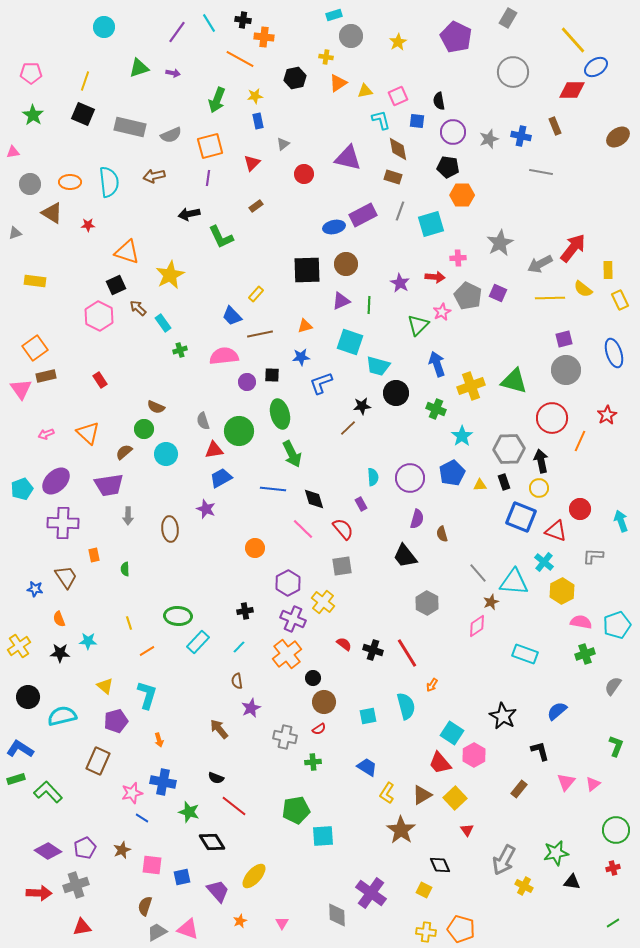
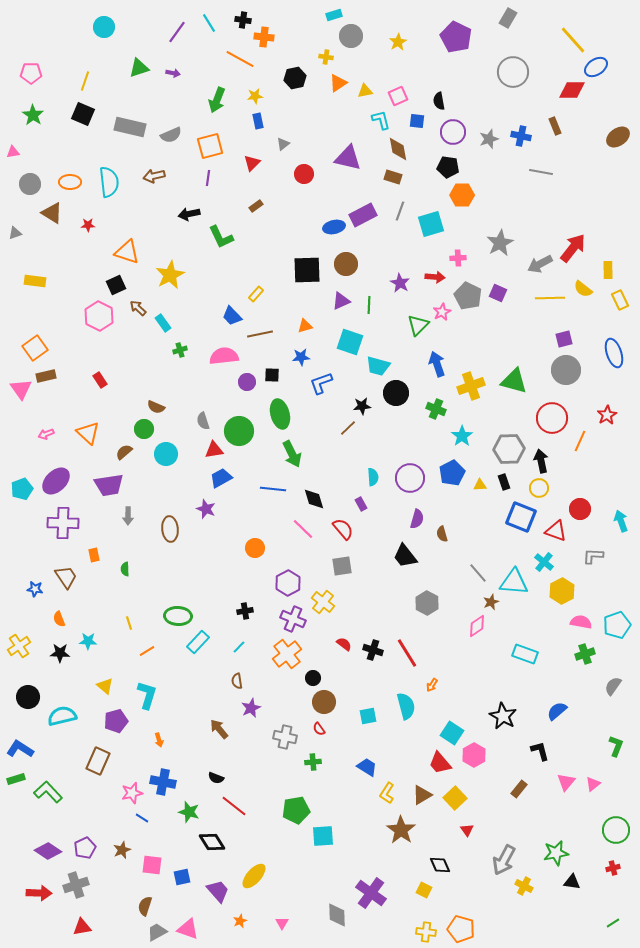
red semicircle at (319, 729): rotated 88 degrees clockwise
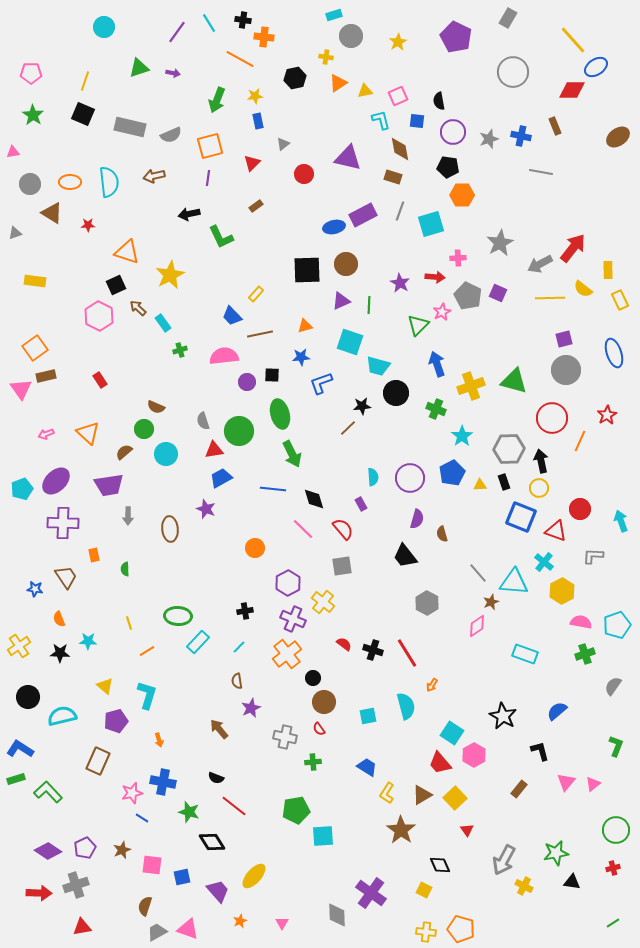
brown diamond at (398, 149): moved 2 px right
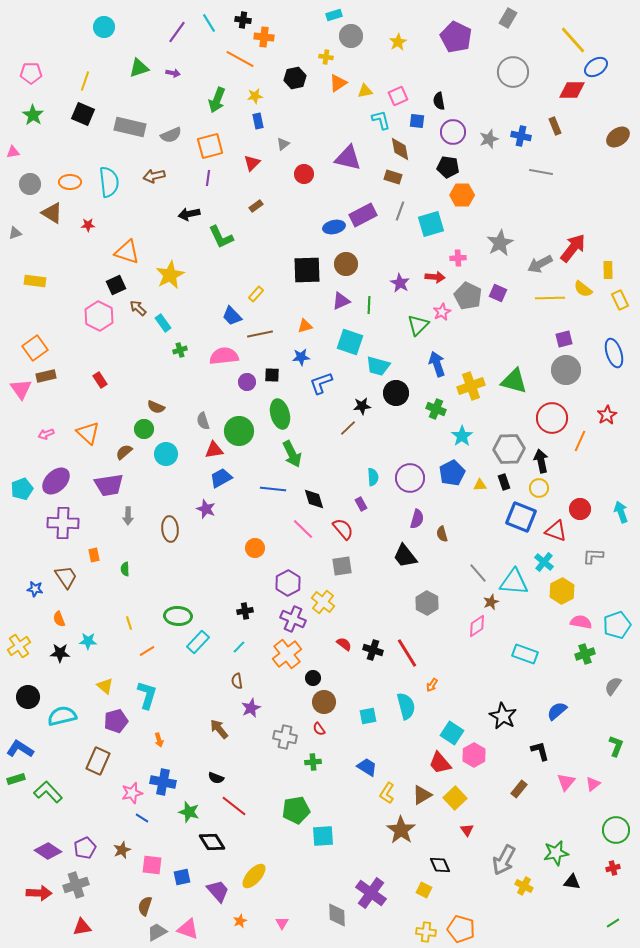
cyan arrow at (621, 521): moved 9 px up
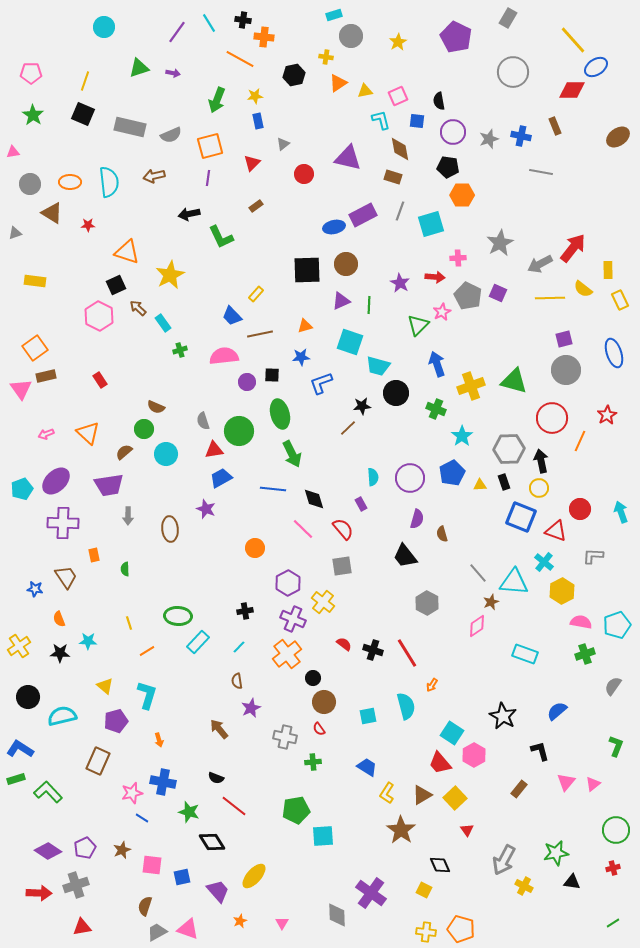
black hexagon at (295, 78): moved 1 px left, 3 px up
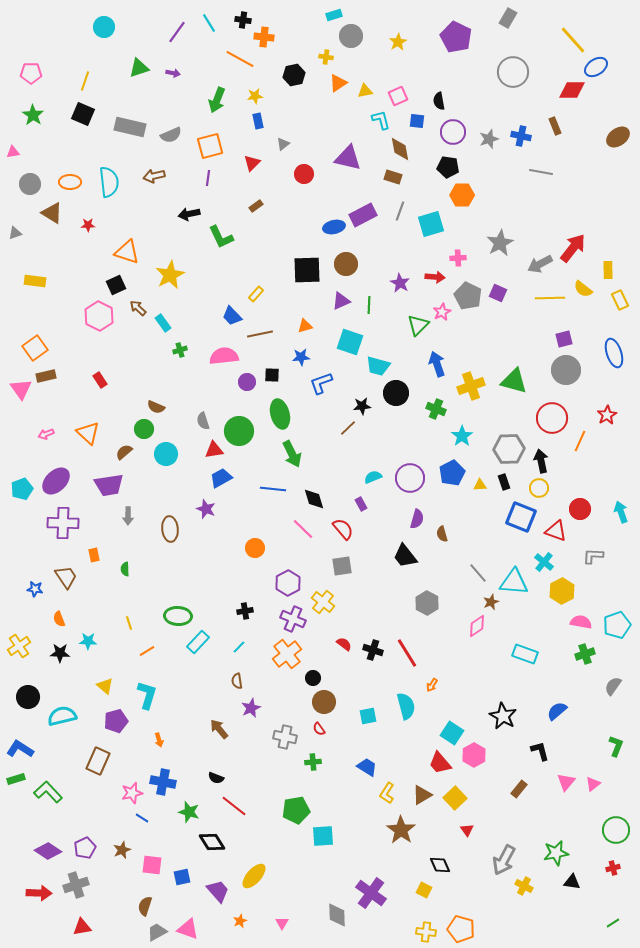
cyan semicircle at (373, 477): rotated 108 degrees counterclockwise
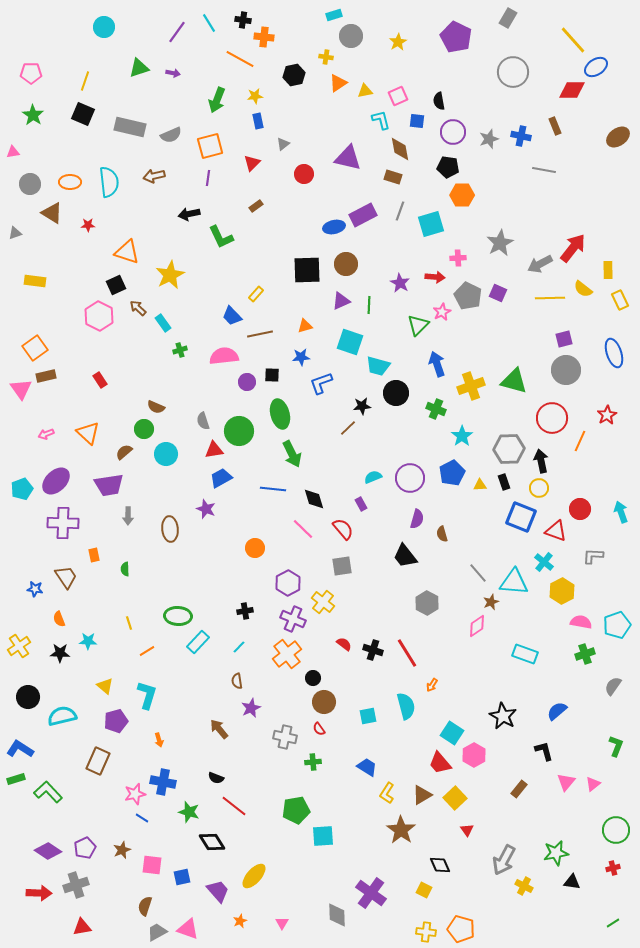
gray line at (541, 172): moved 3 px right, 2 px up
black L-shape at (540, 751): moved 4 px right
pink star at (132, 793): moved 3 px right, 1 px down
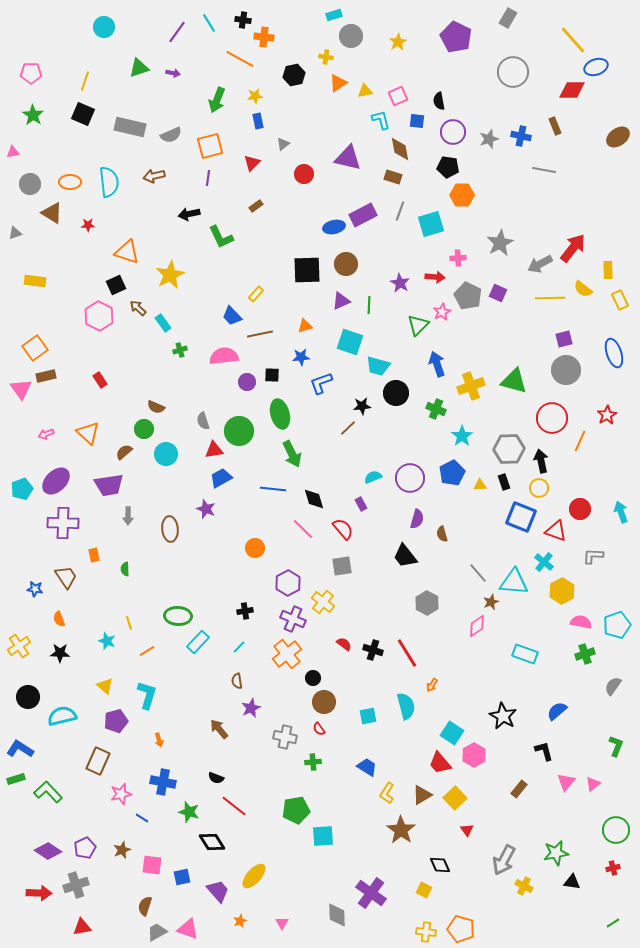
blue ellipse at (596, 67): rotated 15 degrees clockwise
cyan star at (88, 641): moved 19 px right; rotated 18 degrees clockwise
pink star at (135, 794): moved 14 px left
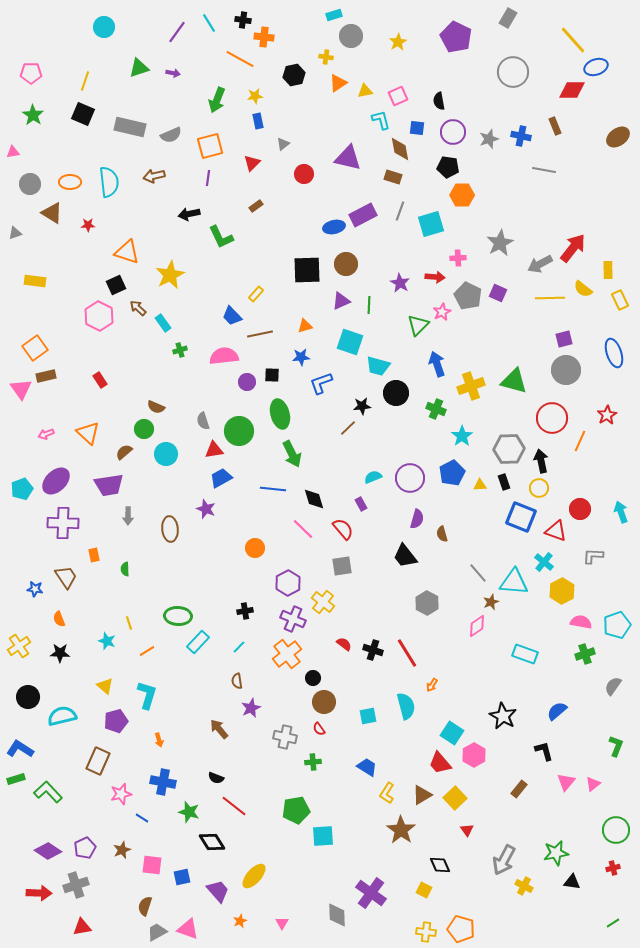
blue square at (417, 121): moved 7 px down
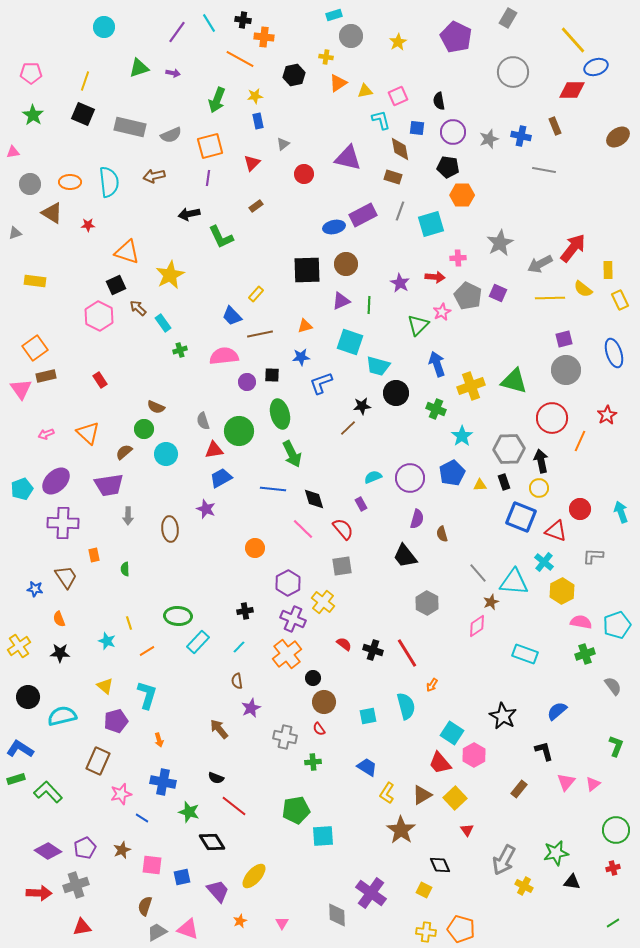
gray semicircle at (613, 686): rotated 108 degrees clockwise
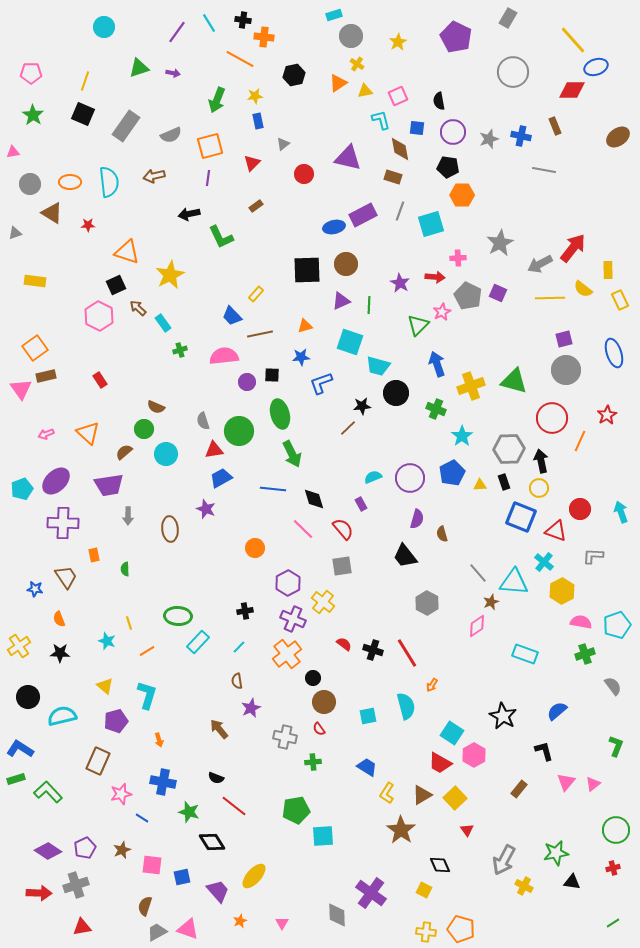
yellow cross at (326, 57): moved 31 px right, 7 px down; rotated 24 degrees clockwise
gray rectangle at (130, 127): moved 4 px left, 1 px up; rotated 68 degrees counterclockwise
red trapezoid at (440, 763): rotated 20 degrees counterclockwise
